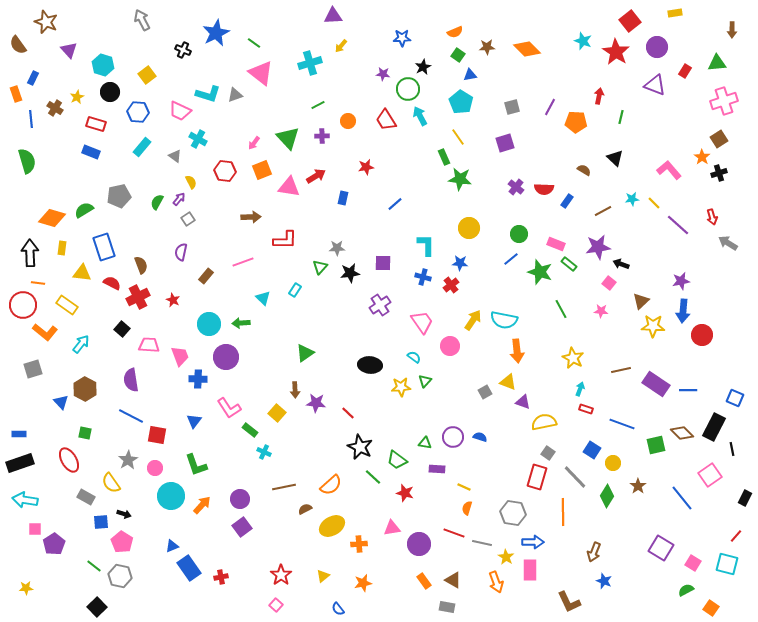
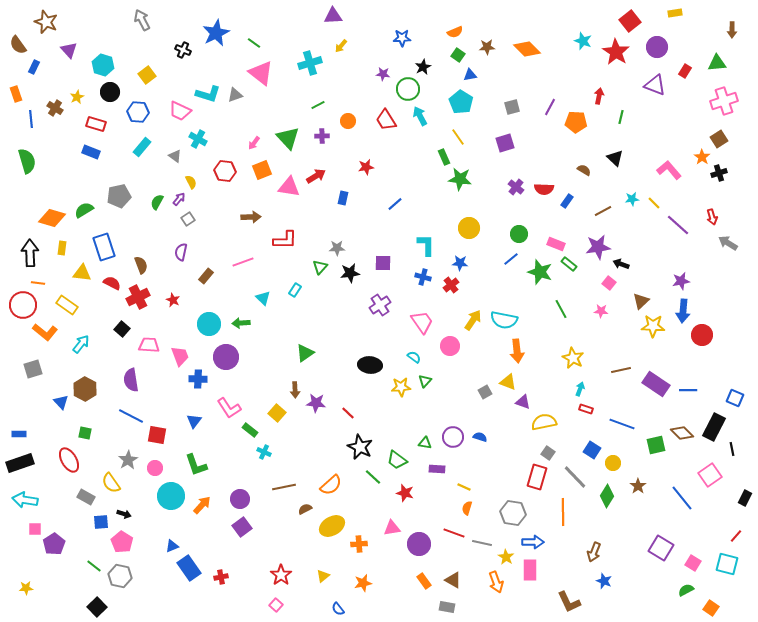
blue rectangle at (33, 78): moved 1 px right, 11 px up
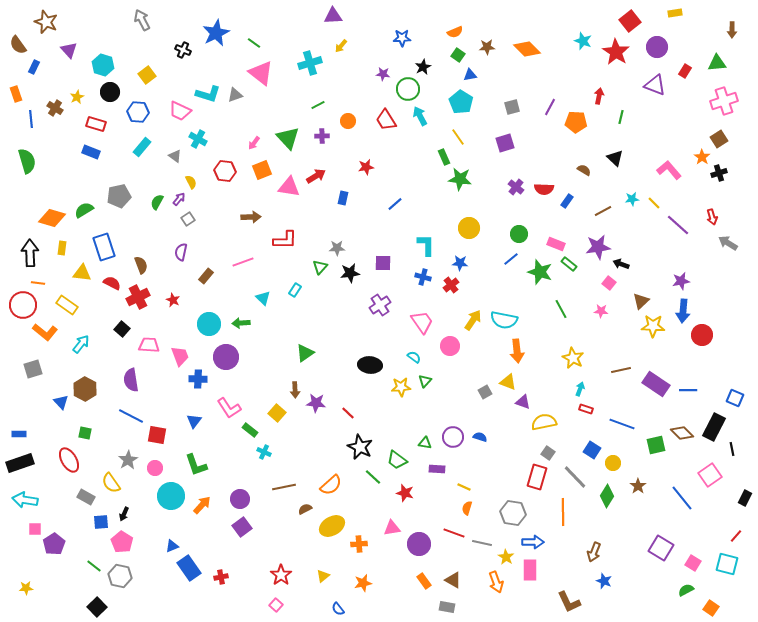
black arrow at (124, 514): rotated 96 degrees clockwise
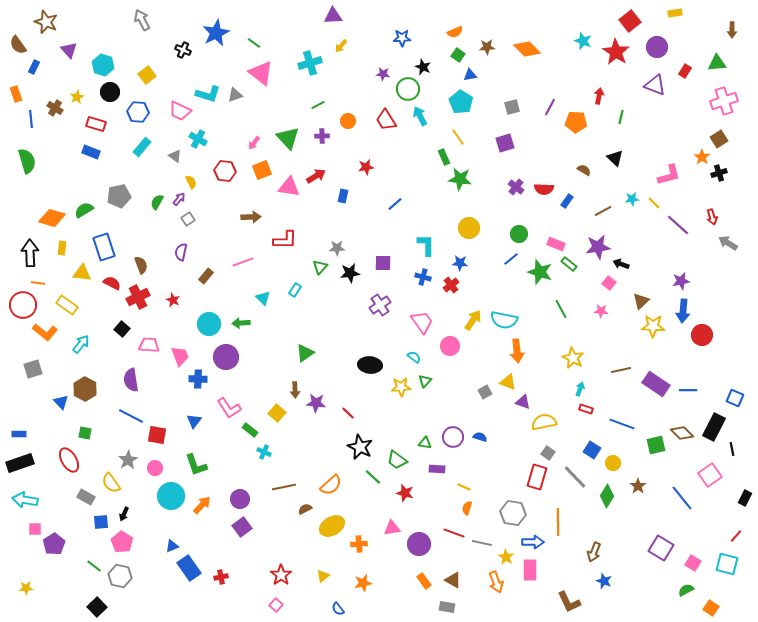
black star at (423, 67): rotated 21 degrees counterclockwise
pink L-shape at (669, 170): moved 5 px down; rotated 115 degrees clockwise
blue rectangle at (343, 198): moved 2 px up
orange line at (563, 512): moved 5 px left, 10 px down
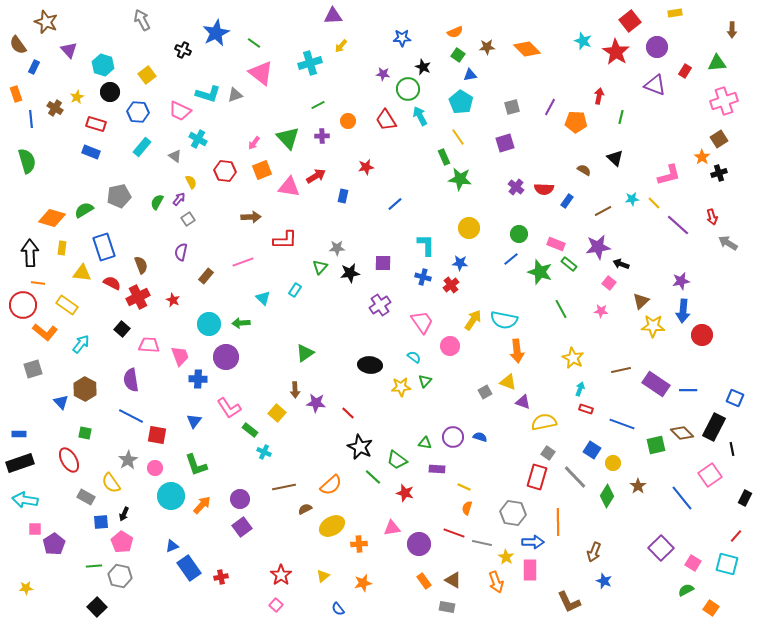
purple square at (661, 548): rotated 15 degrees clockwise
green line at (94, 566): rotated 42 degrees counterclockwise
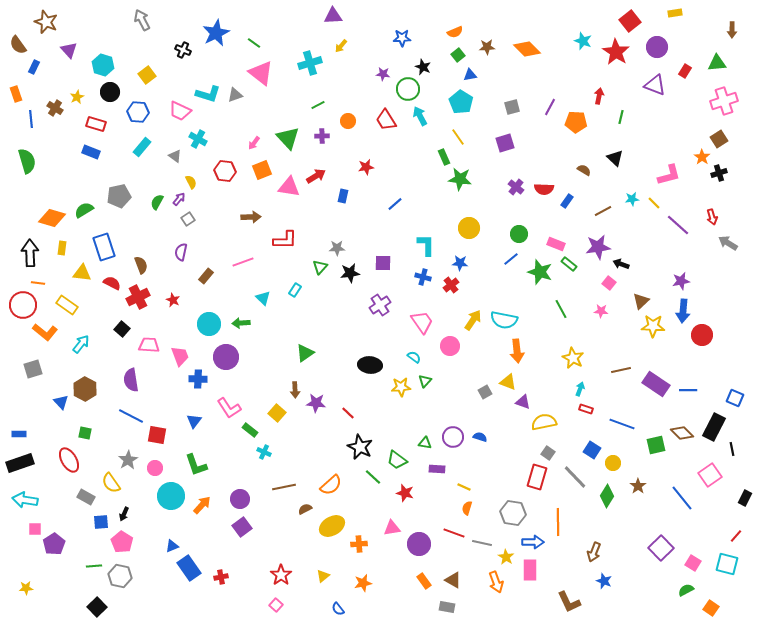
green square at (458, 55): rotated 16 degrees clockwise
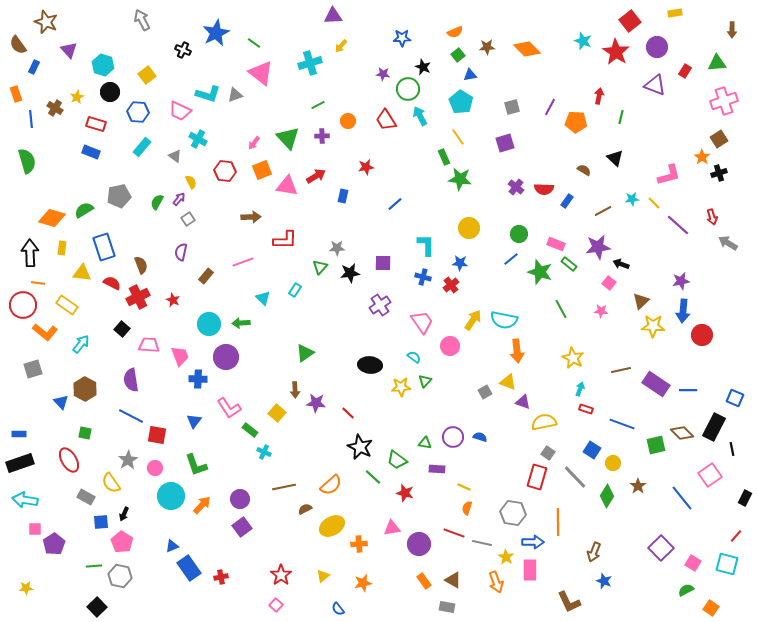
pink triangle at (289, 187): moved 2 px left, 1 px up
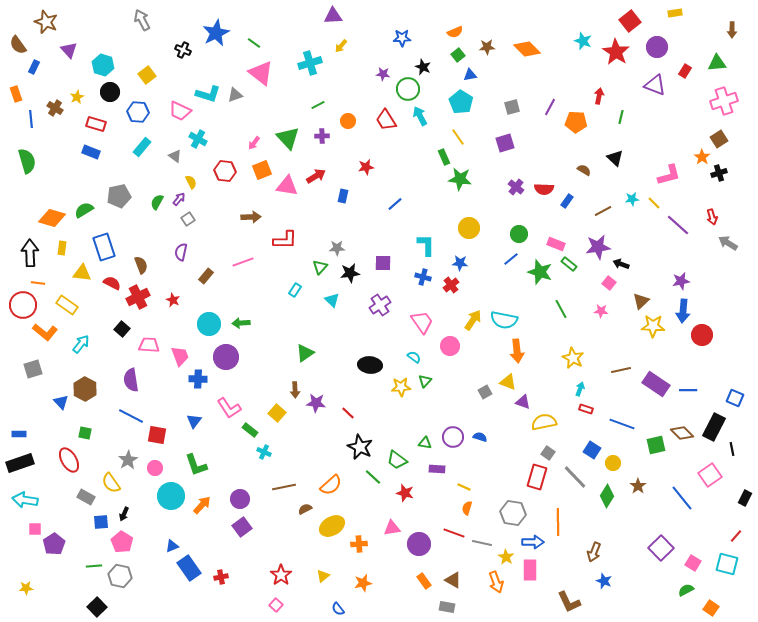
cyan triangle at (263, 298): moved 69 px right, 2 px down
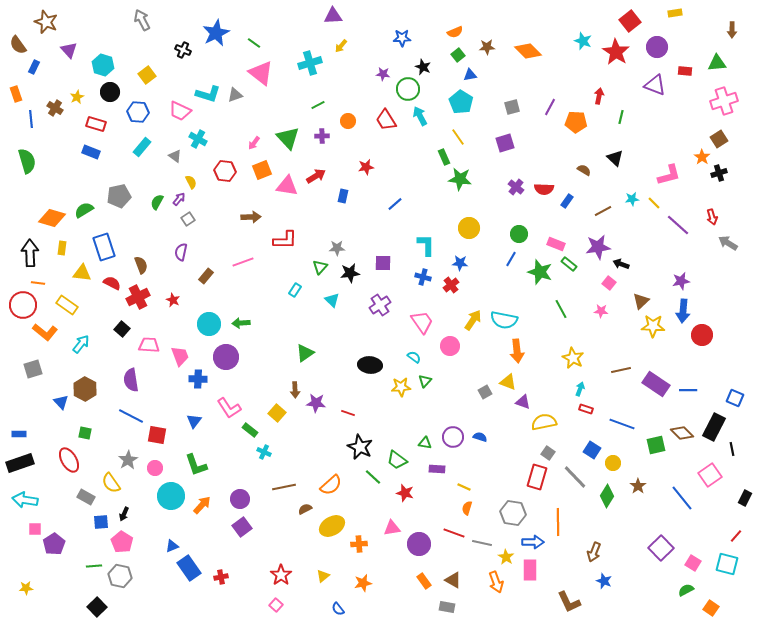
orange diamond at (527, 49): moved 1 px right, 2 px down
red rectangle at (685, 71): rotated 64 degrees clockwise
blue line at (511, 259): rotated 21 degrees counterclockwise
red line at (348, 413): rotated 24 degrees counterclockwise
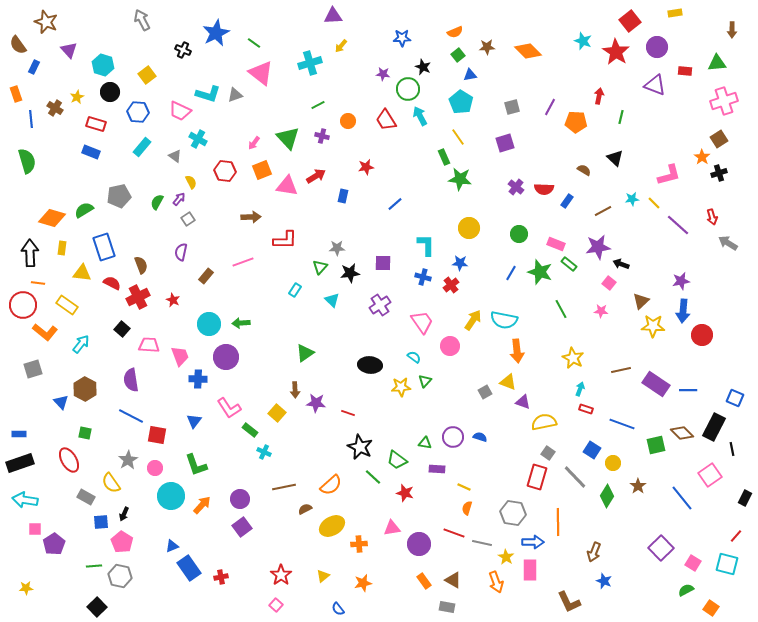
purple cross at (322, 136): rotated 16 degrees clockwise
blue line at (511, 259): moved 14 px down
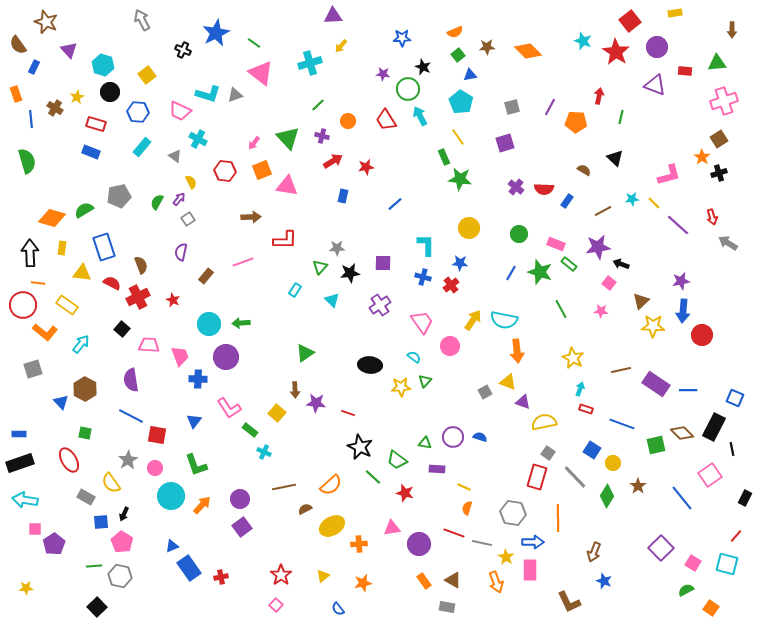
green line at (318, 105): rotated 16 degrees counterclockwise
red arrow at (316, 176): moved 17 px right, 15 px up
orange line at (558, 522): moved 4 px up
